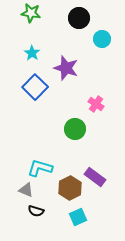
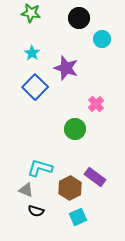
pink cross: rotated 14 degrees clockwise
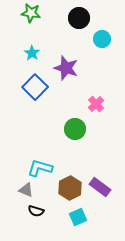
purple rectangle: moved 5 px right, 10 px down
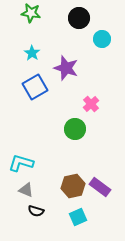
blue square: rotated 15 degrees clockwise
pink cross: moved 5 px left
cyan L-shape: moved 19 px left, 5 px up
brown hexagon: moved 3 px right, 2 px up; rotated 15 degrees clockwise
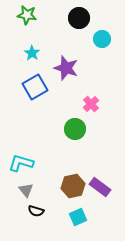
green star: moved 4 px left, 2 px down
gray triangle: rotated 28 degrees clockwise
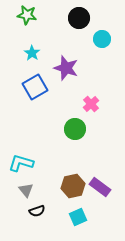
black semicircle: moved 1 px right; rotated 35 degrees counterclockwise
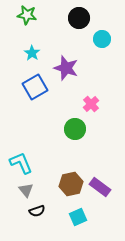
cyan L-shape: rotated 50 degrees clockwise
brown hexagon: moved 2 px left, 2 px up
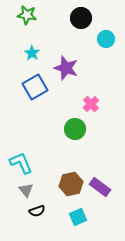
black circle: moved 2 px right
cyan circle: moved 4 px right
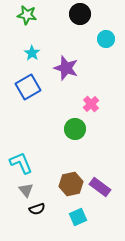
black circle: moved 1 px left, 4 px up
blue square: moved 7 px left
black semicircle: moved 2 px up
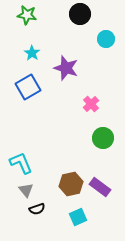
green circle: moved 28 px right, 9 px down
